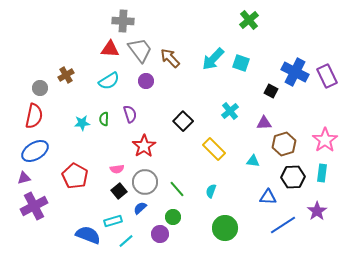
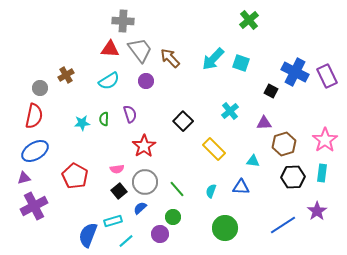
blue triangle at (268, 197): moved 27 px left, 10 px up
blue semicircle at (88, 235): rotated 90 degrees counterclockwise
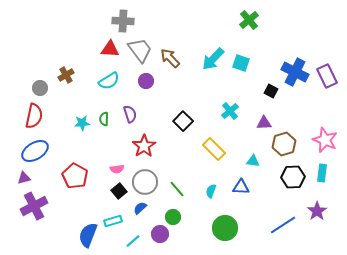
pink star at (325, 140): rotated 15 degrees counterclockwise
cyan line at (126, 241): moved 7 px right
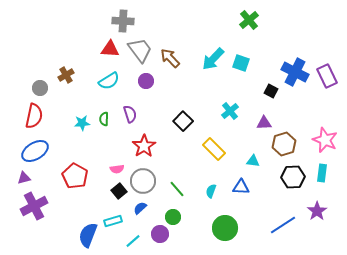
gray circle at (145, 182): moved 2 px left, 1 px up
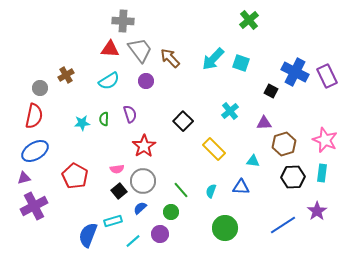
green line at (177, 189): moved 4 px right, 1 px down
green circle at (173, 217): moved 2 px left, 5 px up
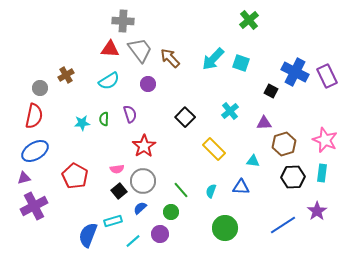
purple circle at (146, 81): moved 2 px right, 3 px down
black square at (183, 121): moved 2 px right, 4 px up
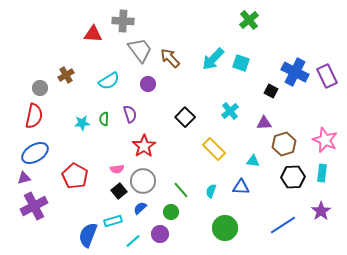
red triangle at (110, 49): moved 17 px left, 15 px up
blue ellipse at (35, 151): moved 2 px down
purple star at (317, 211): moved 4 px right
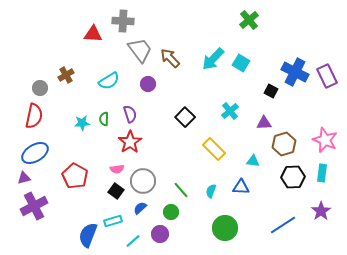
cyan square at (241, 63): rotated 12 degrees clockwise
red star at (144, 146): moved 14 px left, 4 px up
black square at (119, 191): moved 3 px left; rotated 14 degrees counterclockwise
